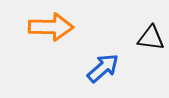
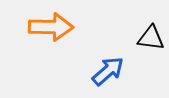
blue arrow: moved 5 px right, 3 px down
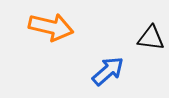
orange arrow: rotated 12 degrees clockwise
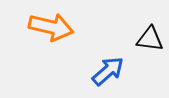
black triangle: moved 1 px left, 1 px down
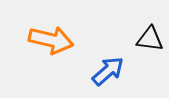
orange arrow: moved 13 px down
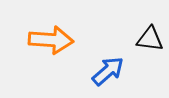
orange arrow: rotated 9 degrees counterclockwise
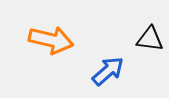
orange arrow: rotated 9 degrees clockwise
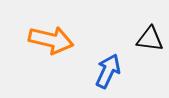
blue arrow: rotated 24 degrees counterclockwise
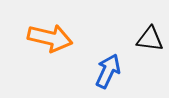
orange arrow: moved 1 px left, 2 px up
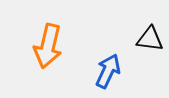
orange arrow: moved 2 px left, 8 px down; rotated 90 degrees clockwise
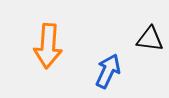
orange arrow: rotated 9 degrees counterclockwise
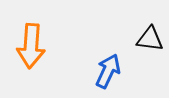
orange arrow: moved 17 px left
